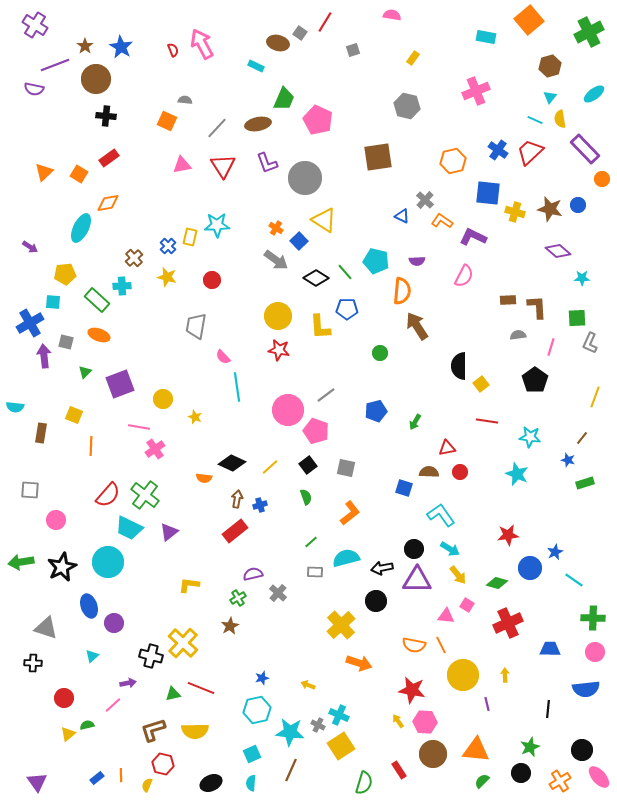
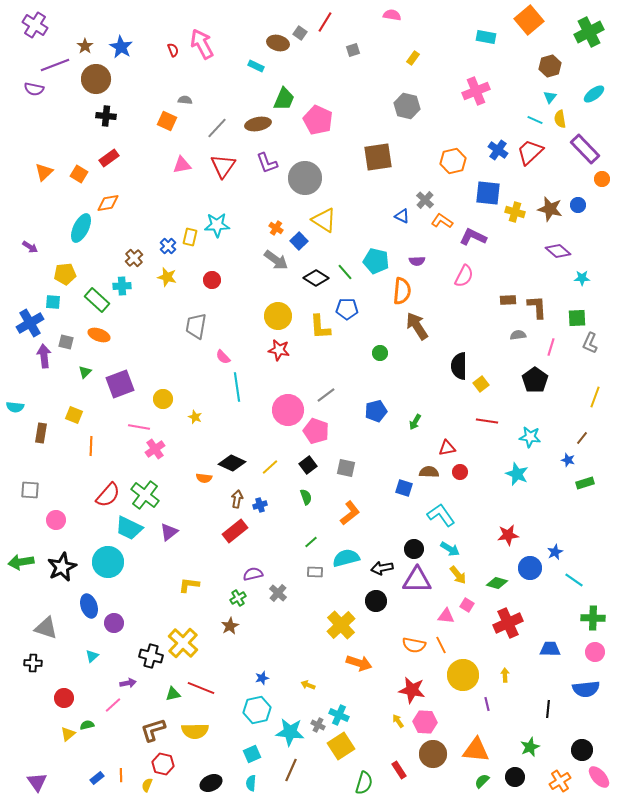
red triangle at (223, 166): rotated 8 degrees clockwise
black circle at (521, 773): moved 6 px left, 4 px down
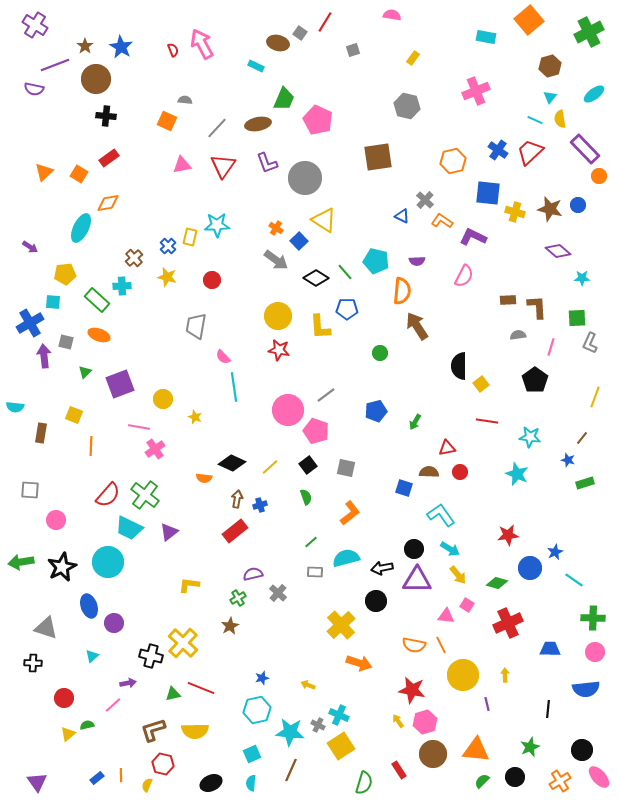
orange circle at (602, 179): moved 3 px left, 3 px up
cyan line at (237, 387): moved 3 px left
pink hexagon at (425, 722): rotated 20 degrees counterclockwise
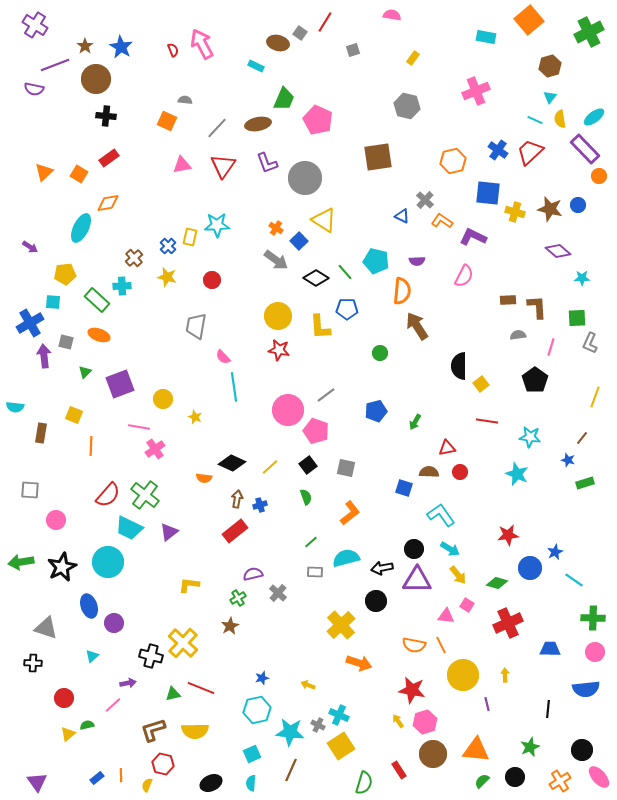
cyan ellipse at (594, 94): moved 23 px down
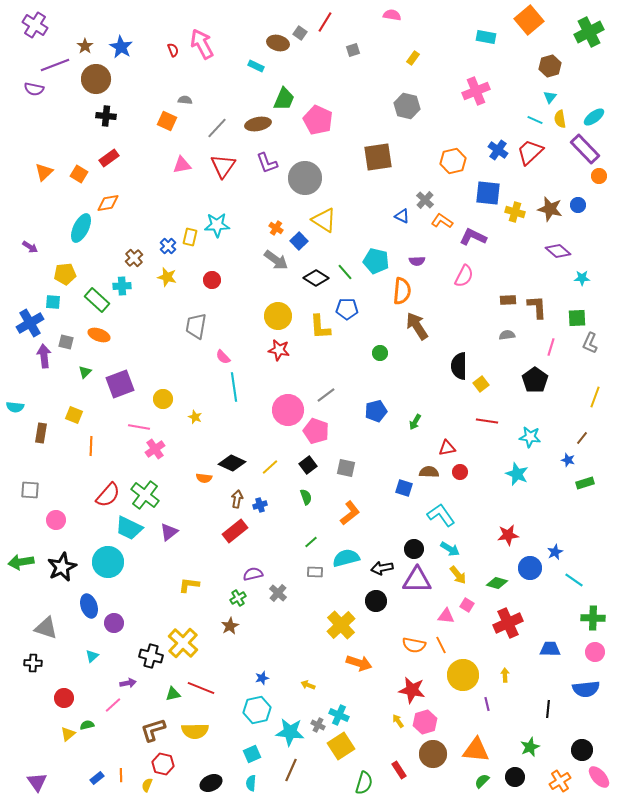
gray semicircle at (518, 335): moved 11 px left
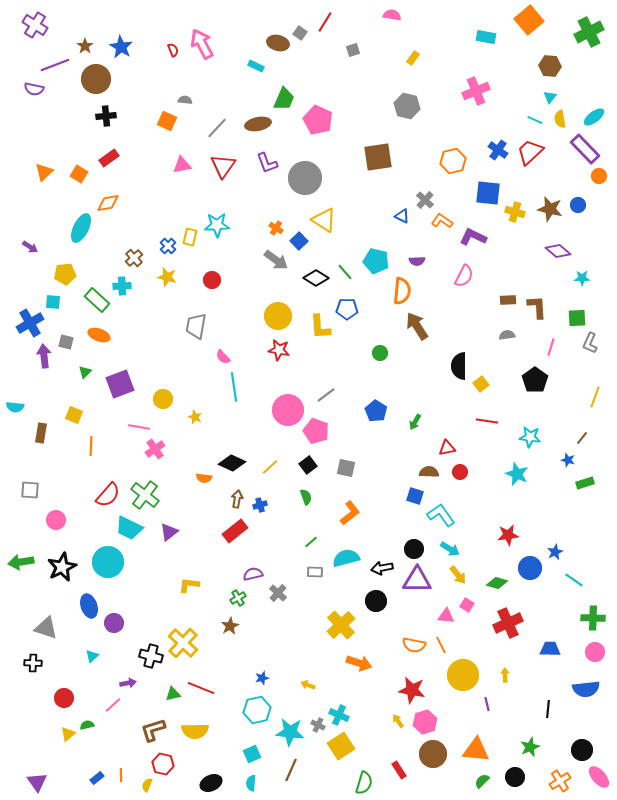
brown hexagon at (550, 66): rotated 20 degrees clockwise
black cross at (106, 116): rotated 12 degrees counterclockwise
blue pentagon at (376, 411): rotated 25 degrees counterclockwise
blue square at (404, 488): moved 11 px right, 8 px down
